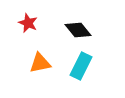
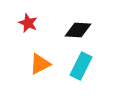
black diamond: rotated 48 degrees counterclockwise
orange triangle: moved 1 px down; rotated 15 degrees counterclockwise
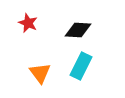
orange triangle: moved 9 px down; rotated 40 degrees counterclockwise
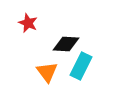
black diamond: moved 12 px left, 14 px down
orange triangle: moved 7 px right, 1 px up
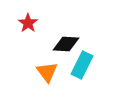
red star: rotated 12 degrees clockwise
cyan rectangle: moved 1 px right, 1 px up
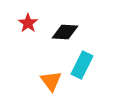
black diamond: moved 1 px left, 12 px up
orange triangle: moved 4 px right, 9 px down
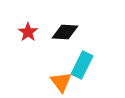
red star: moved 9 px down
orange triangle: moved 10 px right, 1 px down
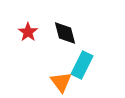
black diamond: moved 1 px down; rotated 72 degrees clockwise
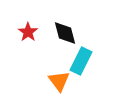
cyan rectangle: moved 1 px left, 4 px up
orange triangle: moved 2 px left, 1 px up
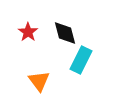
cyan rectangle: moved 1 px up
orange triangle: moved 20 px left
